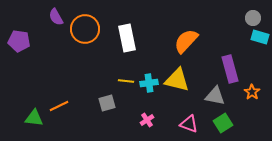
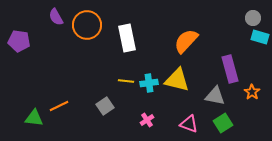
orange circle: moved 2 px right, 4 px up
gray square: moved 2 px left, 3 px down; rotated 18 degrees counterclockwise
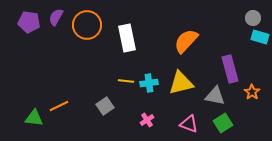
purple semicircle: rotated 60 degrees clockwise
purple pentagon: moved 10 px right, 19 px up
yellow triangle: moved 4 px right, 3 px down; rotated 28 degrees counterclockwise
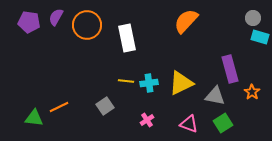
orange semicircle: moved 20 px up
yellow triangle: rotated 12 degrees counterclockwise
orange line: moved 1 px down
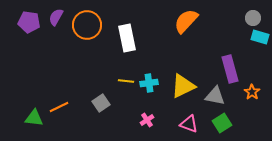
yellow triangle: moved 2 px right, 3 px down
gray square: moved 4 px left, 3 px up
green square: moved 1 px left
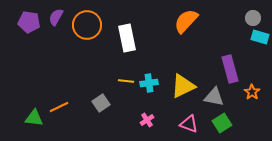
gray triangle: moved 1 px left, 1 px down
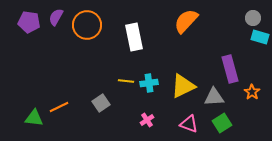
white rectangle: moved 7 px right, 1 px up
gray triangle: rotated 15 degrees counterclockwise
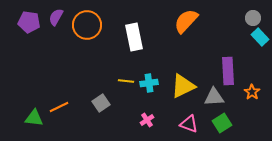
cyan rectangle: rotated 30 degrees clockwise
purple rectangle: moved 2 px left, 2 px down; rotated 12 degrees clockwise
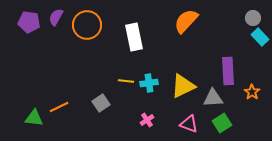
gray triangle: moved 1 px left, 1 px down
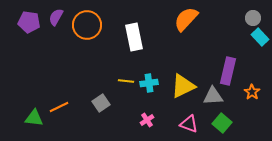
orange semicircle: moved 2 px up
purple rectangle: rotated 16 degrees clockwise
gray triangle: moved 2 px up
green square: rotated 18 degrees counterclockwise
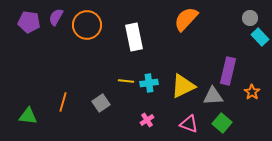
gray circle: moved 3 px left
orange line: moved 4 px right, 5 px up; rotated 48 degrees counterclockwise
green triangle: moved 6 px left, 2 px up
